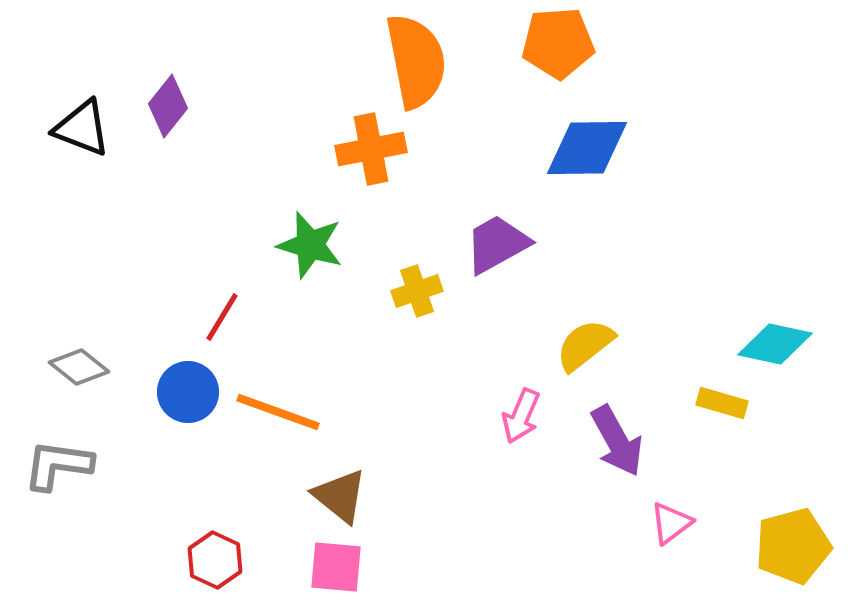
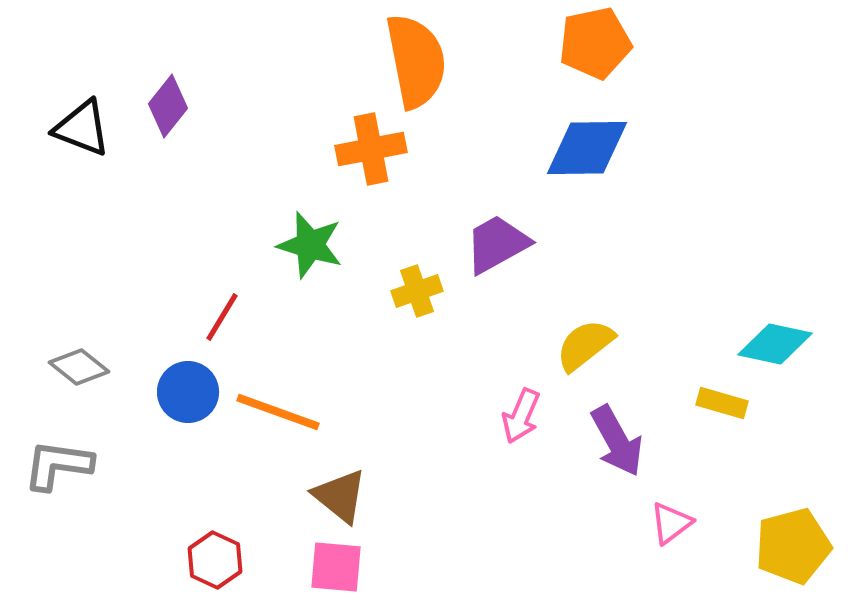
orange pentagon: moved 37 px right; rotated 8 degrees counterclockwise
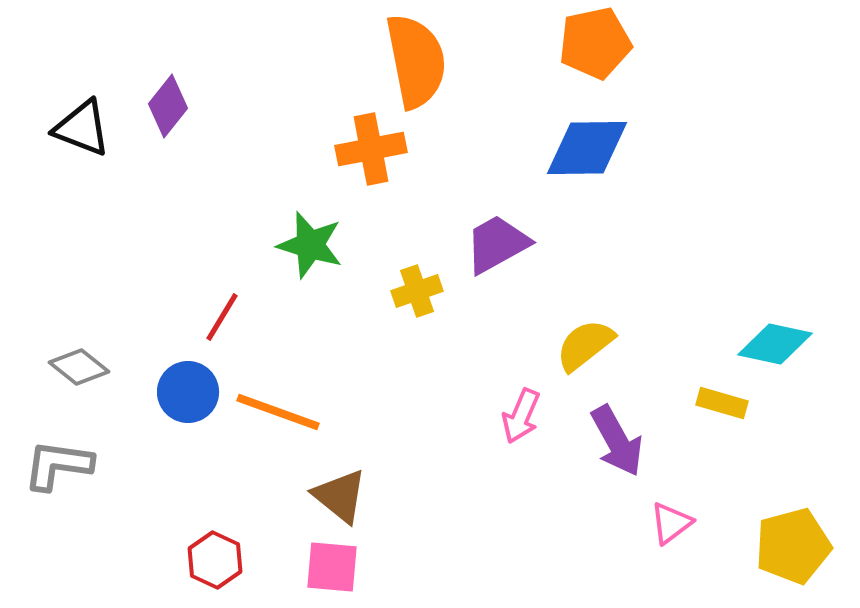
pink square: moved 4 px left
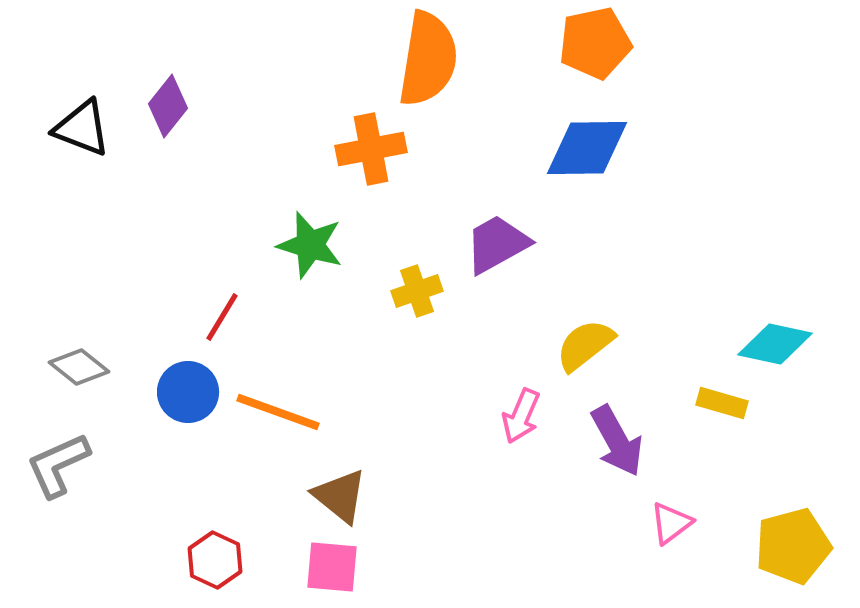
orange semicircle: moved 12 px right, 2 px up; rotated 20 degrees clockwise
gray L-shape: rotated 32 degrees counterclockwise
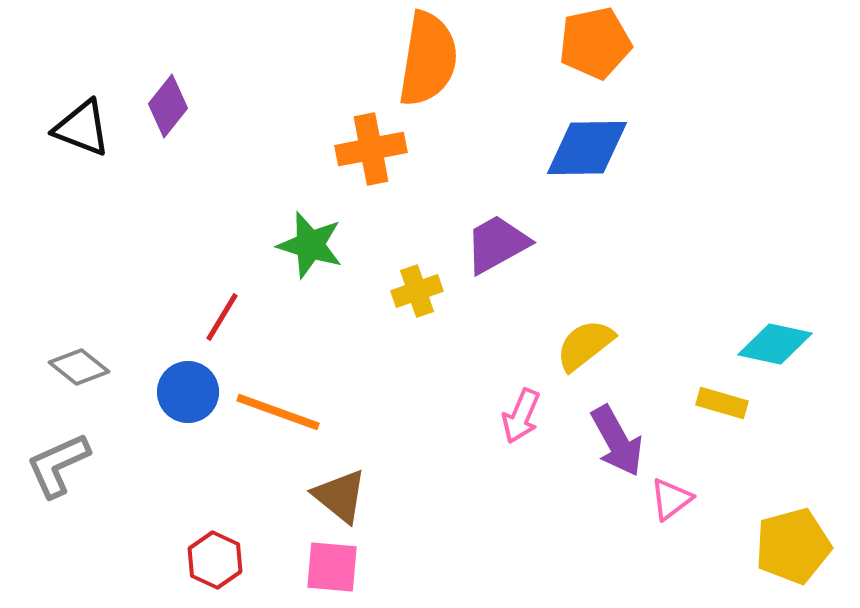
pink triangle: moved 24 px up
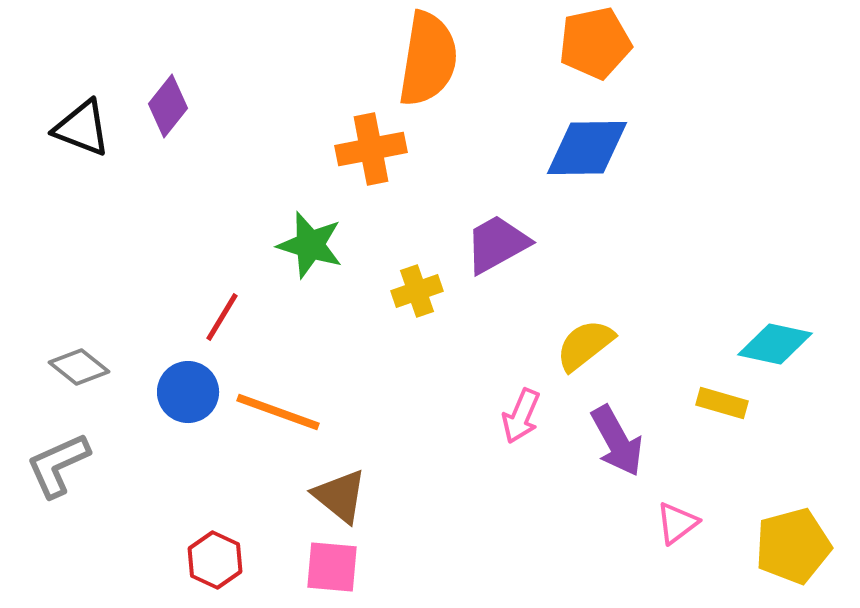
pink triangle: moved 6 px right, 24 px down
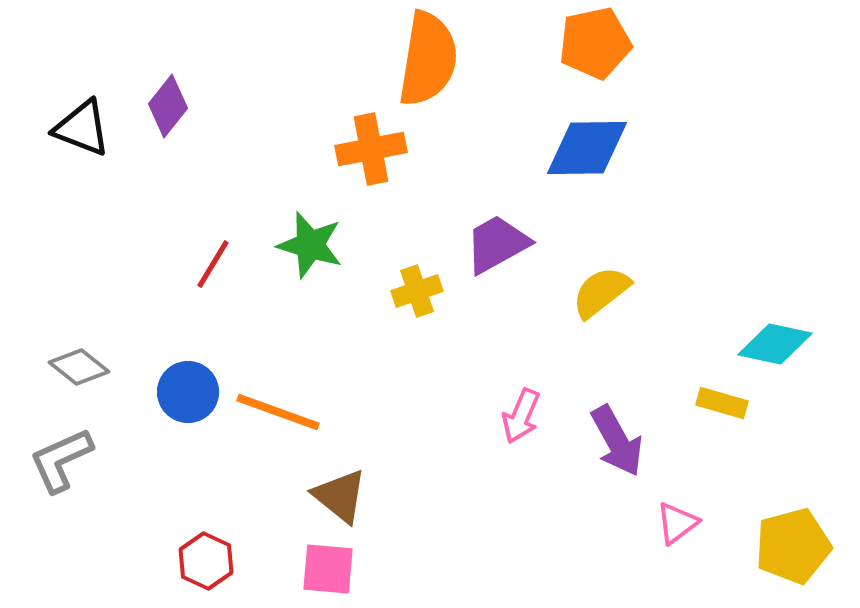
red line: moved 9 px left, 53 px up
yellow semicircle: moved 16 px right, 53 px up
gray L-shape: moved 3 px right, 5 px up
red hexagon: moved 9 px left, 1 px down
pink square: moved 4 px left, 2 px down
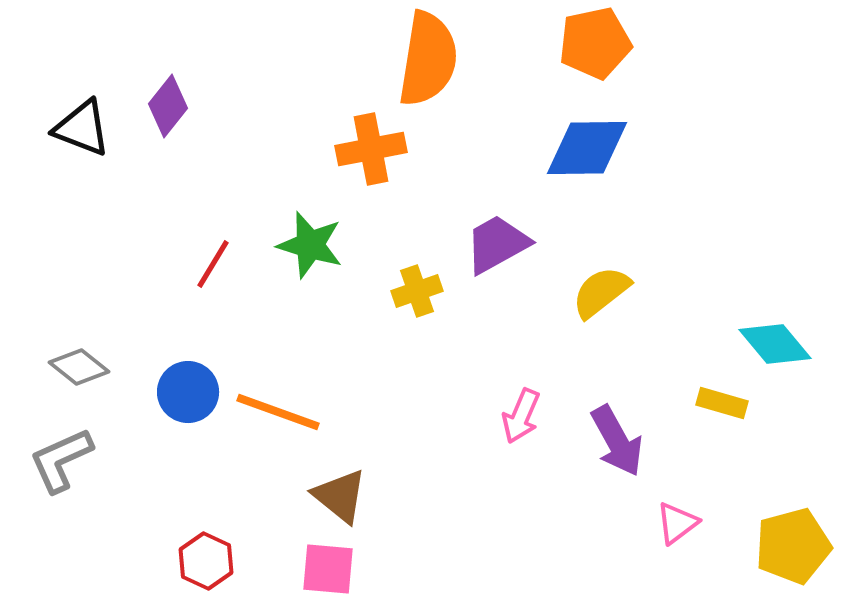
cyan diamond: rotated 38 degrees clockwise
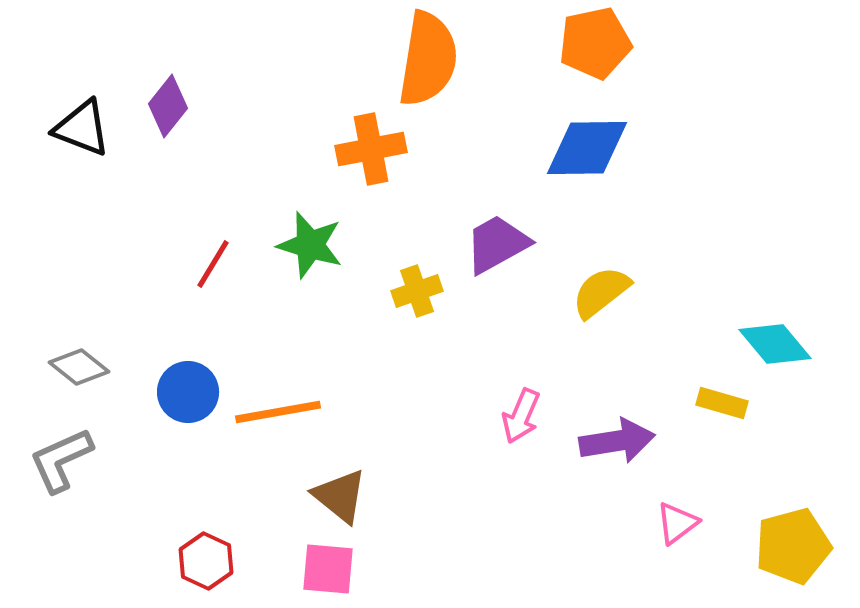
orange line: rotated 30 degrees counterclockwise
purple arrow: rotated 70 degrees counterclockwise
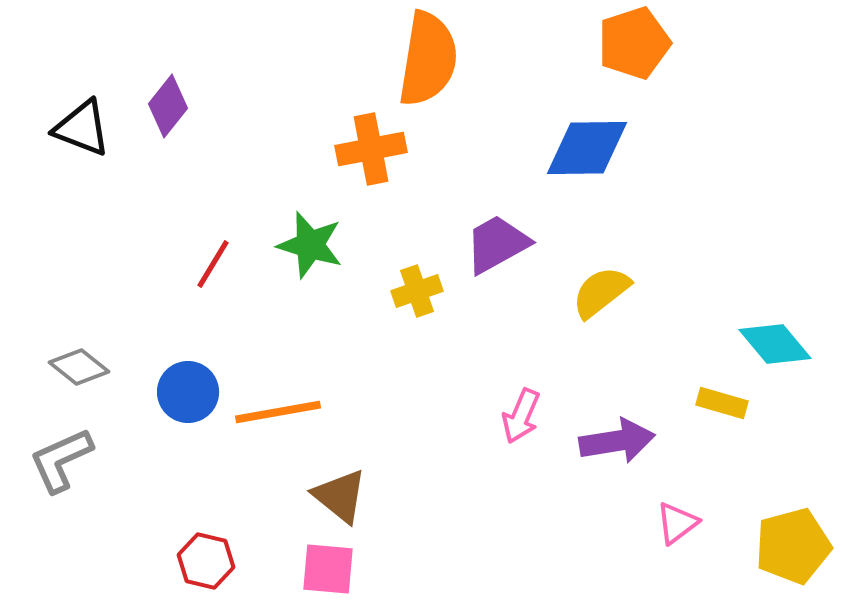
orange pentagon: moved 39 px right; rotated 6 degrees counterclockwise
red hexagon: rotated 12 degrees counterclockwise
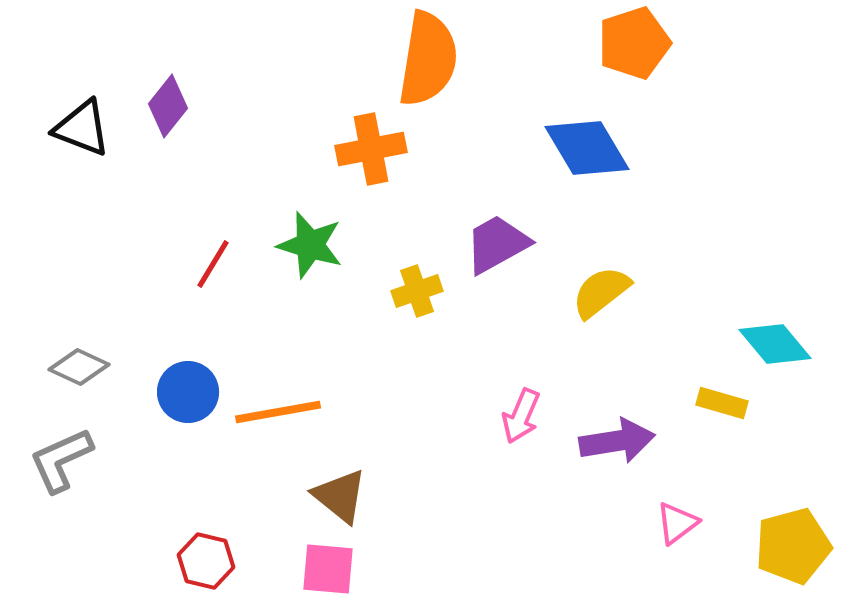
blue diamond: rotated 60 degrees clockwise
gray diamond: rotated 14 degrees counterclockwise
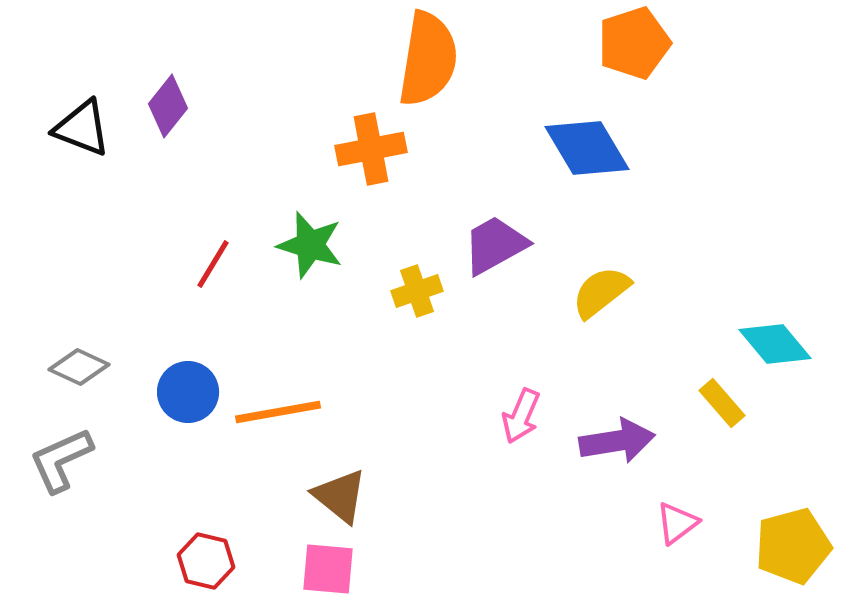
purple trapezoid: moved 2 px left, 1 px down
yellow rectangle: rotated 33 degrees clockwise
